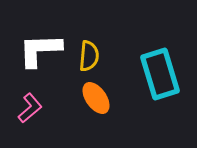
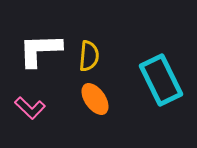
cyan rectangle: moved 1 px right, 6 px down; rotated 9 degrees counterclockwise
orange ellipse: moved 1 px left, 1 px down
pink L-shape: rotated 84 degrees clockwise
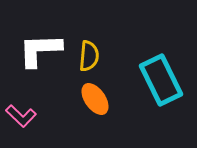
pink L-shape: moved 9 px left, 8 px down
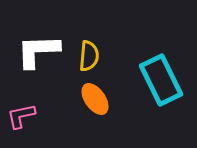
white L-shape: moved 2 px left, 1 px down
pink L-shape: rotated 124 degrees clockwise
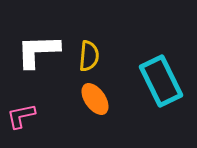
cyan rectangle: moved 1 px down
